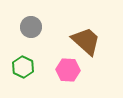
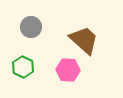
brown trapezoid: moved 2 px left, 1 px up
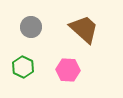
brown trapezoid: moved 11 px up
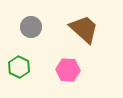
green hexagon: moved 4 px left
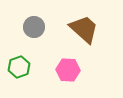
gray circle: moved 3 px right
green hexagon: rotated 15 degrees clockwise
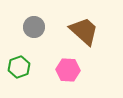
brown trapezoid: moved 2 px down
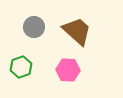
brown trapezoid: moved 7 px left
green hexagon: moved 2 px right
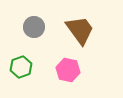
brown trapezoid: moved 3 px right, 1 px up; rotated 12 degrees clockwise
pink hexagon: rotated 10 degrees clockwise
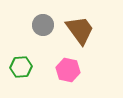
gray circle: moved 9 px right, 2 px up
green hexagon: rotated 15 degrees clockwise
